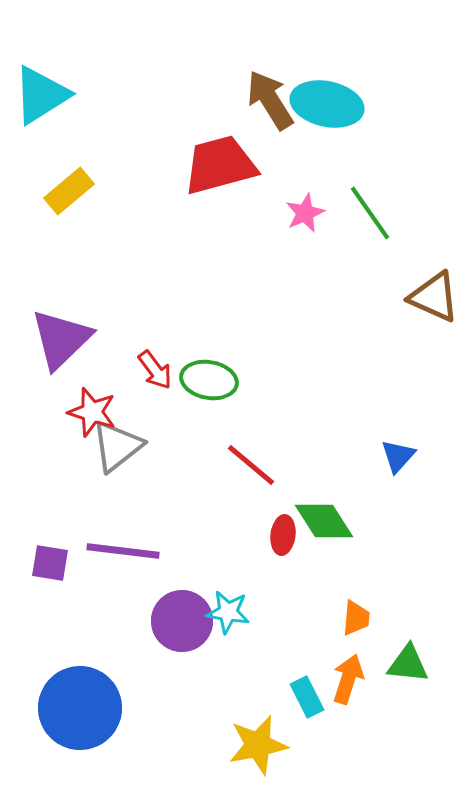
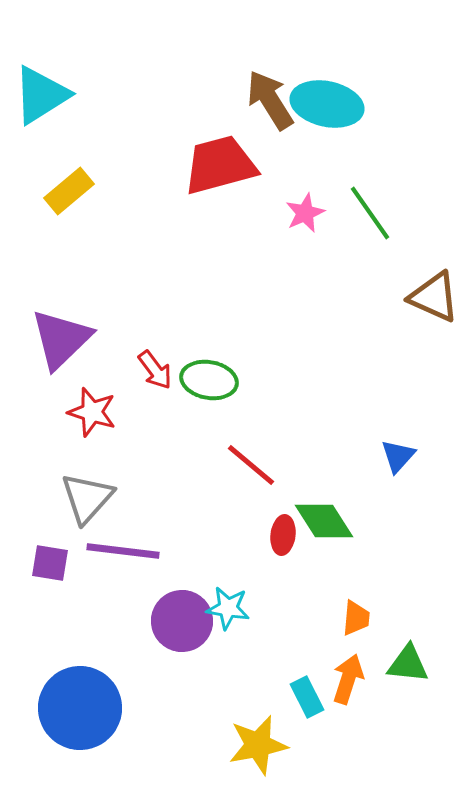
gray triangle: moved 30 px left, 52 px down; rotated 10 degrees counterclockwise
cyan star: moved 4 px up
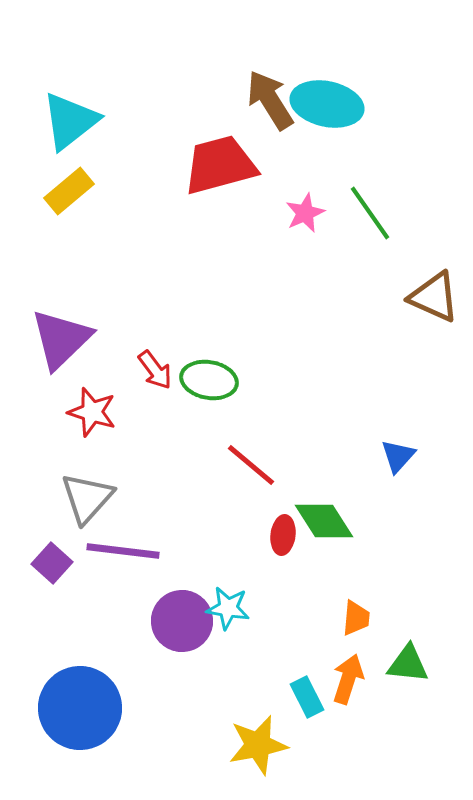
cyan triangle: moved 29 px right, 26 px down; rotated 6 degrees counterclockwise
purple square: moved 2 px right; rotated 33 degrees clockwise
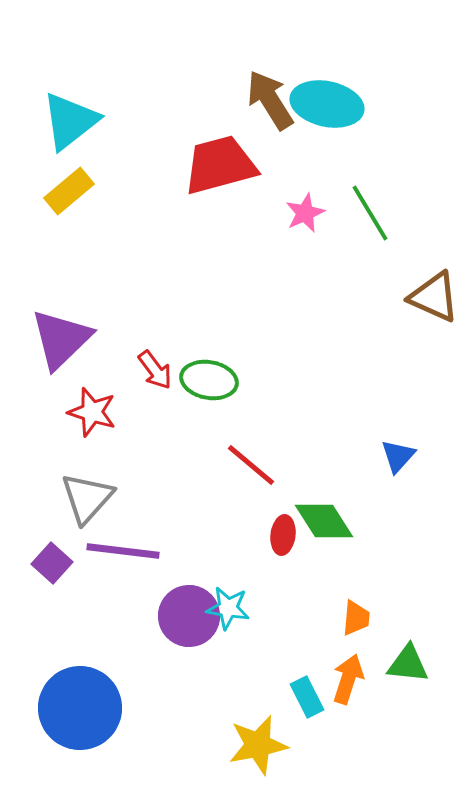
green line: rotated 4 degrees clockwise
purple circle: moved 7 px right, 5 px up
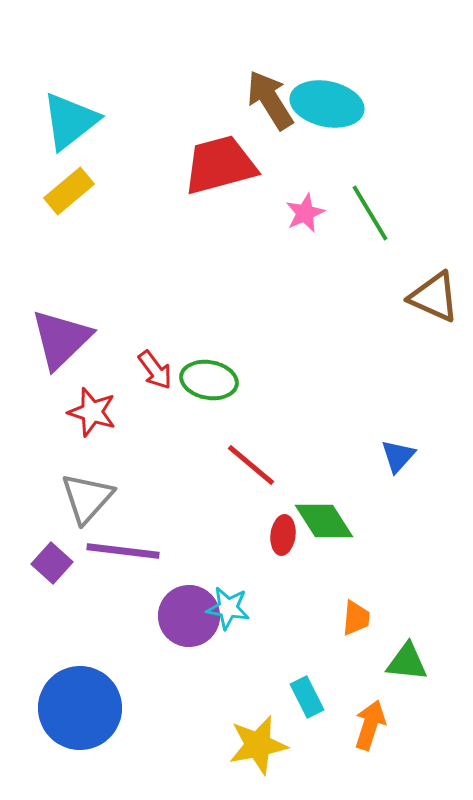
green triangle: moved 1 px left, 2 px up
orange arrow: moved 22 px right, 46 px down
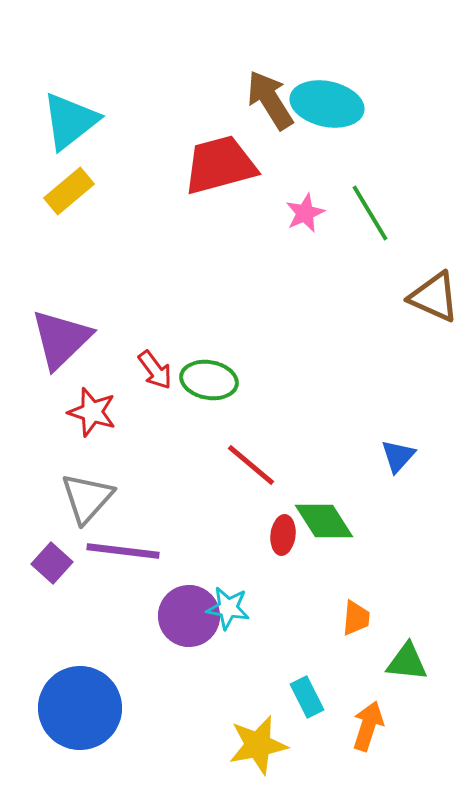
orange arrow: moved 2 px left, 1 px down
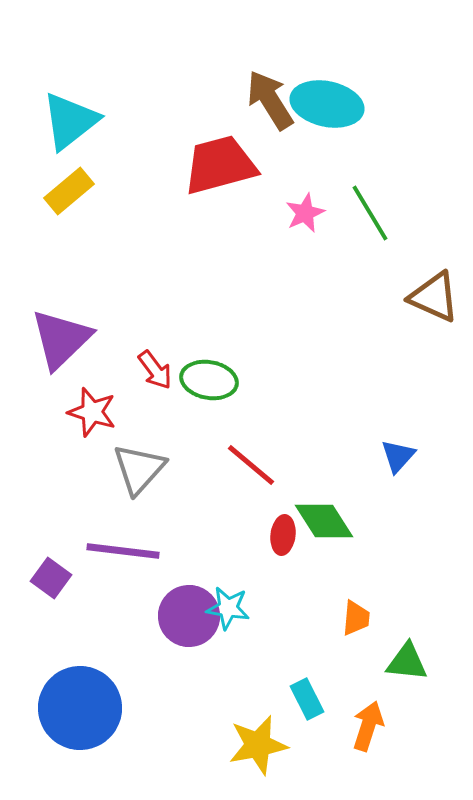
gray triangle: moved 52 px right, 29 px up
purple square: moved 1 px left, 15 px down; rotated 6 degrees counterclockwise
cyan rectangle: moved 2 px down
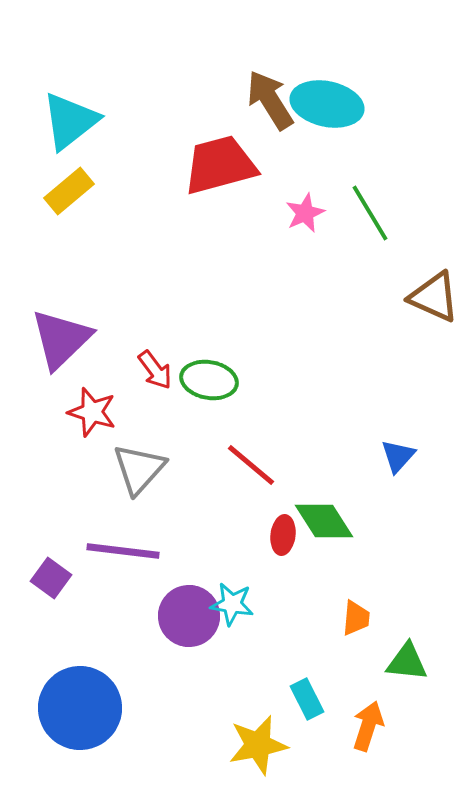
cyan star: moved 4 px right, 4 px up
